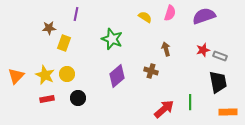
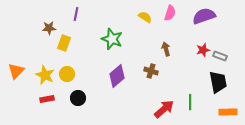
orange triangle: moved 5 px up
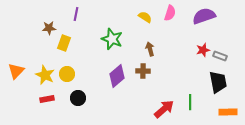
brown arrow: moved 16 px left
brown cross: moved 8 px left; rotated 16 degrees counterclockwise
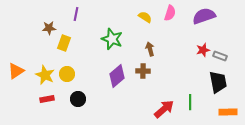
orange triangle: rotated 12 degrees clockwise
black circle: moved 1 px down
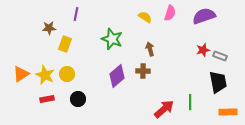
yellow rectangle: moved 1 px right, 1 px down
orange triangle: moved 5 px right, 3 px down
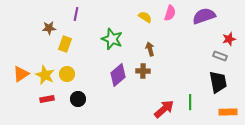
red star: moved 26 px right, 11 px up
purple diamond: moved 1 px right, 1 px up
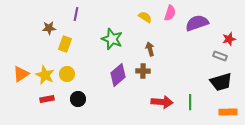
purple semicircle: moved 7 px left, 7 px down
black trapezoid: moved 3 px right; rotated 85 degrees clockwise
red arrow: moved 2 px left, 7 px up; rotated 45 degrees clockwise
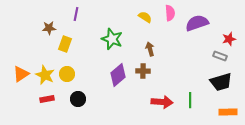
pink semicircle: rotated 21 degrees counterclockwise
green line: moved 2 px up
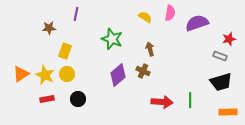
pink semicircle: rotated 14 degrees clockwise
yellow rectangle: moved 7 px down
brown cross: rotated 24 degrees clockwise
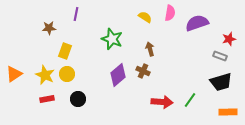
orange triangle: moved 7 px left
green line: rotated 35 degrees clockwise
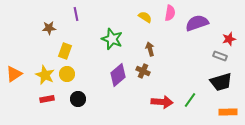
purple line: rotated 24 degrees counterclockwise
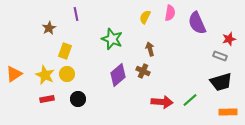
yellow semicircle: rotated 96 degrees counterclockwise
purple semicircle: rotated 95 degrees counterclockwise
brown star: rotated 24 degrees counterclockwise
green line: rotated 14 degrees clockwise
